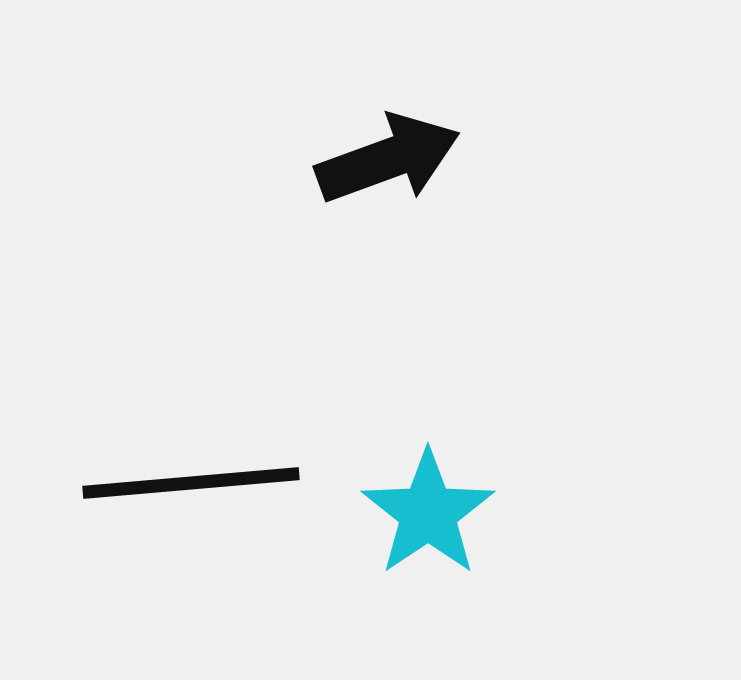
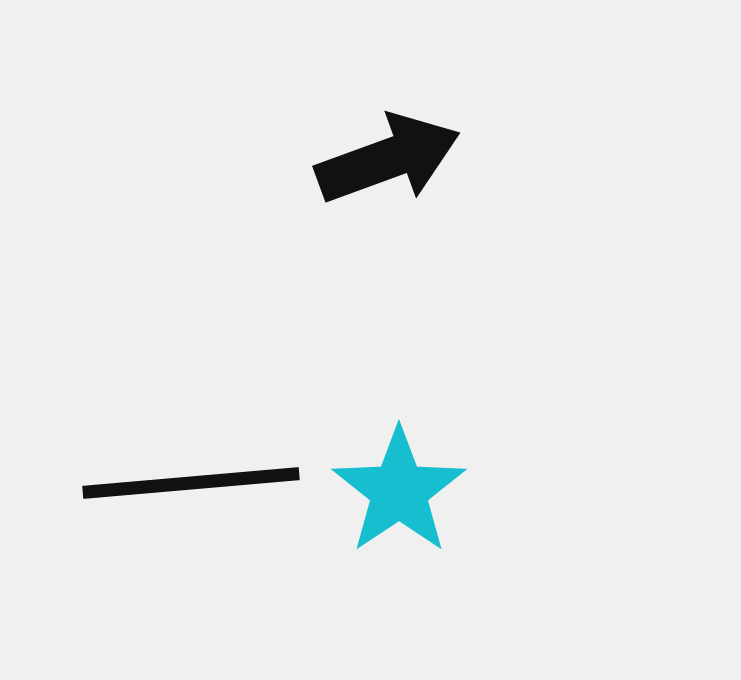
cyan star: moved 29 px left, 22 px up
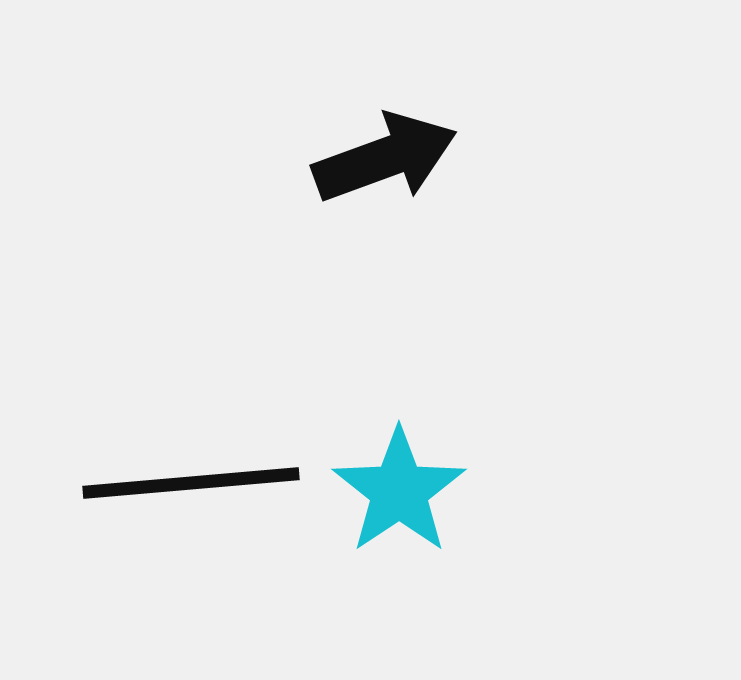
black arrow: moved 3 px left, 1 px up
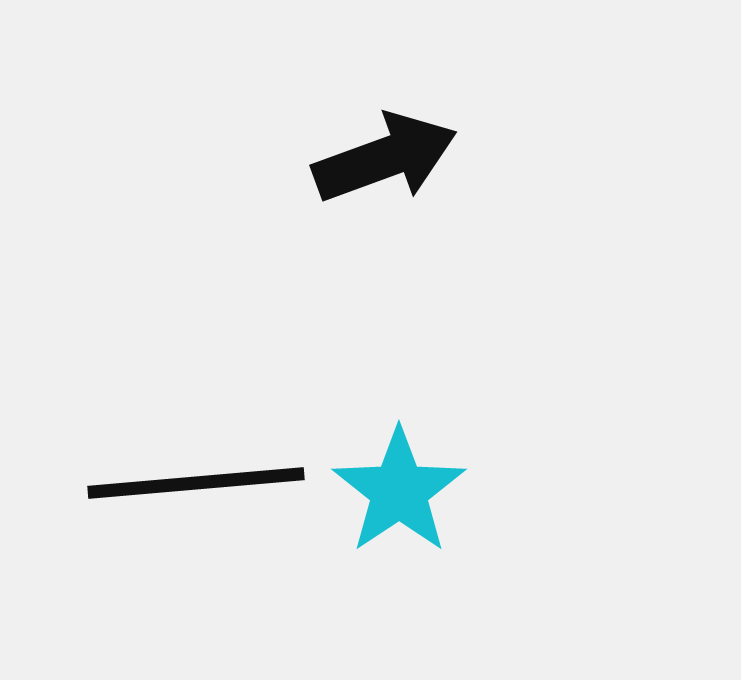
black line: moved 5 px right
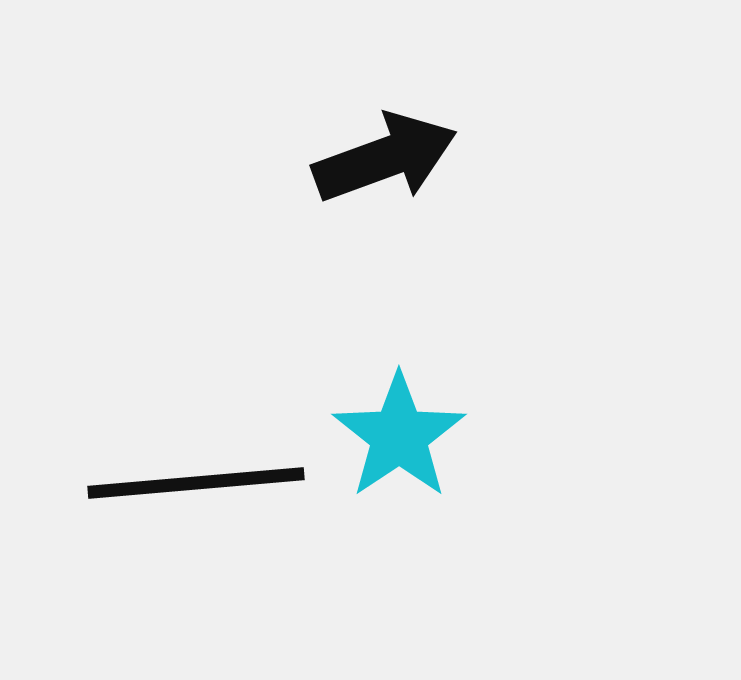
cyan star: moved 55 px up
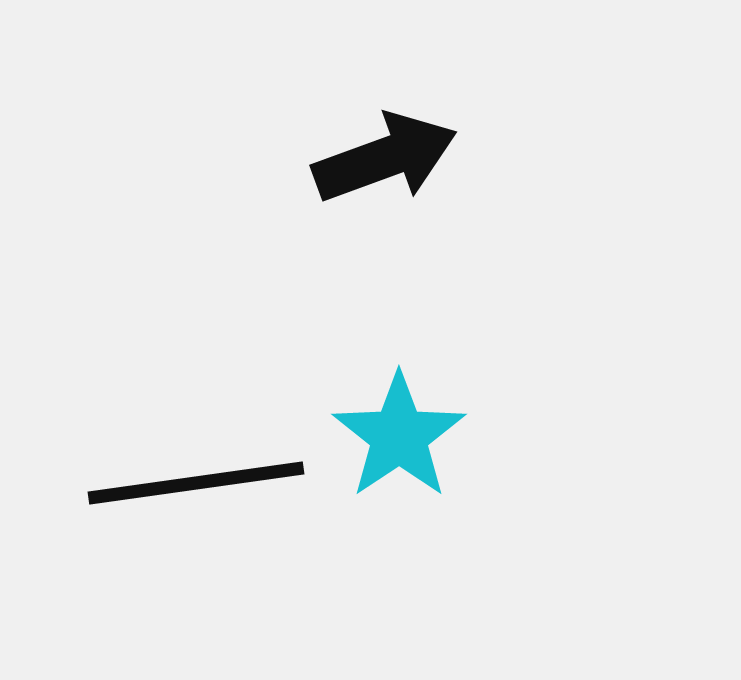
black line: rotated 3 degrees counterclockwise
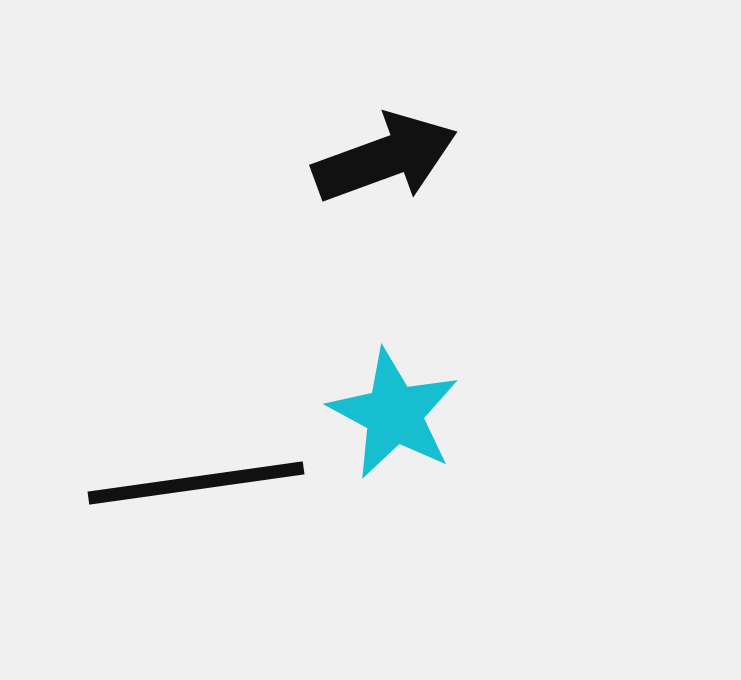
cyan star: moved 5 px left, 22 px up; rotated 10 degrees counterclockwise
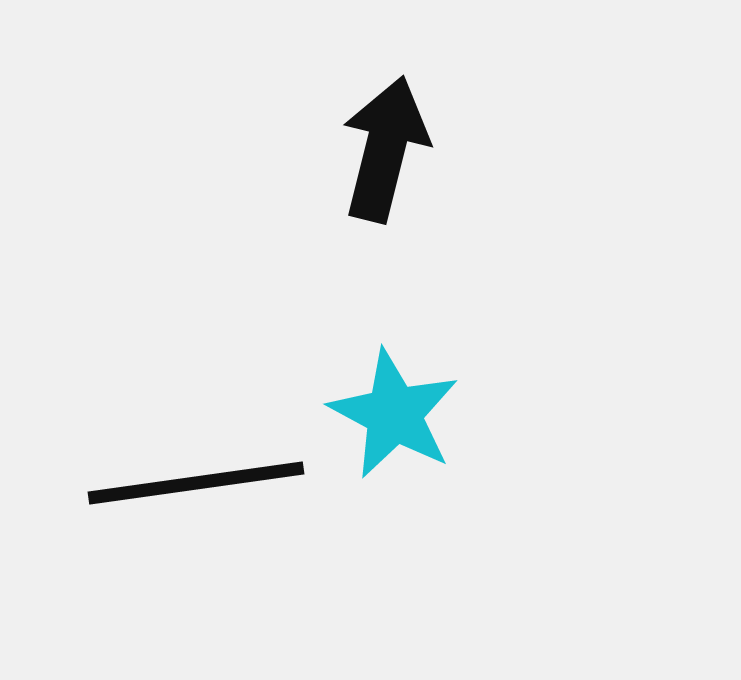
black arrow: moved 9 px up; rotated 56 degrees counterclockwise
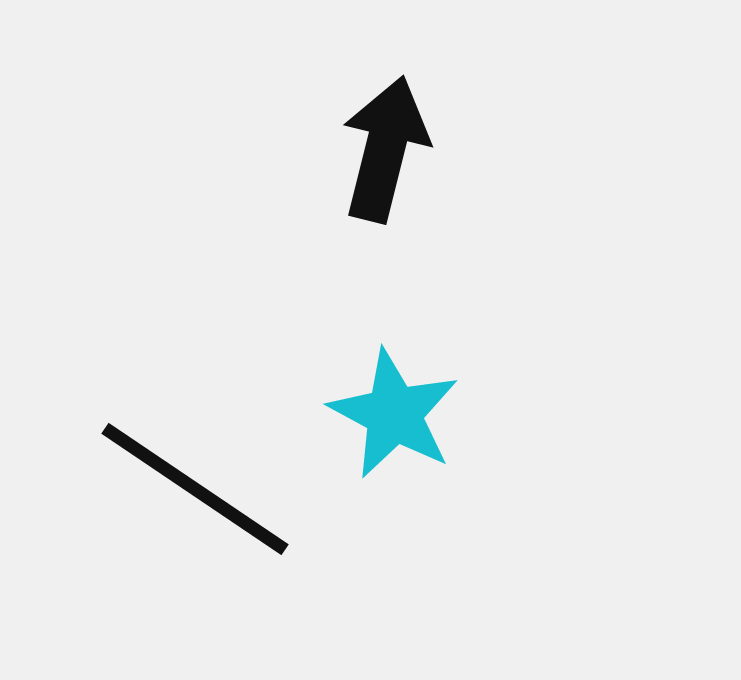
black line: moved 1 px left, 6 px down; rotated 42 degrees clockwise
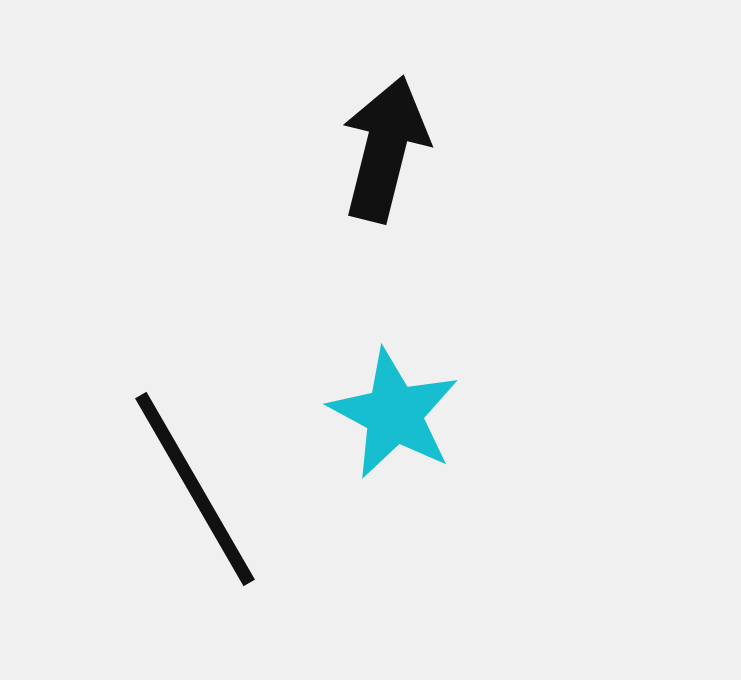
black line: rotated 26 degrees clockwise
